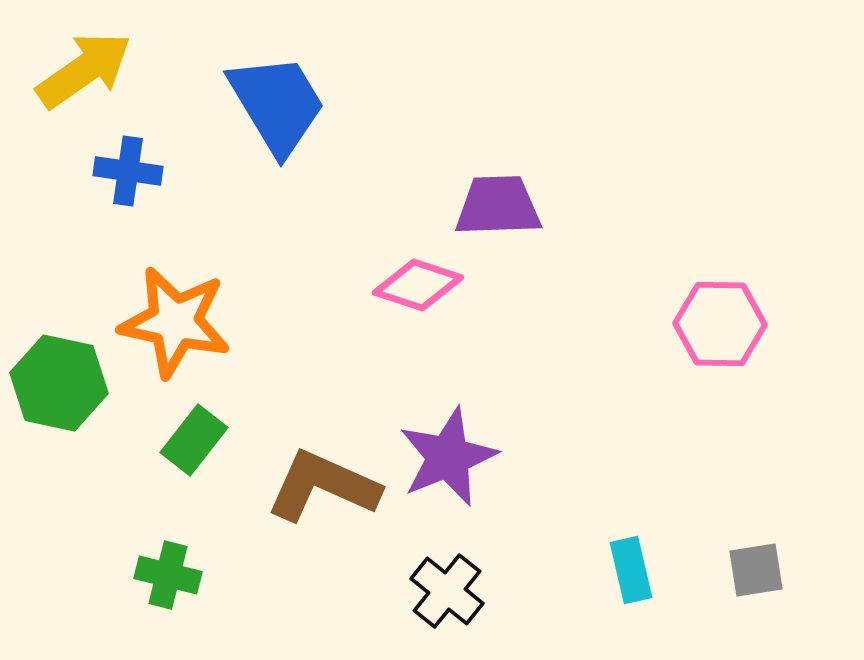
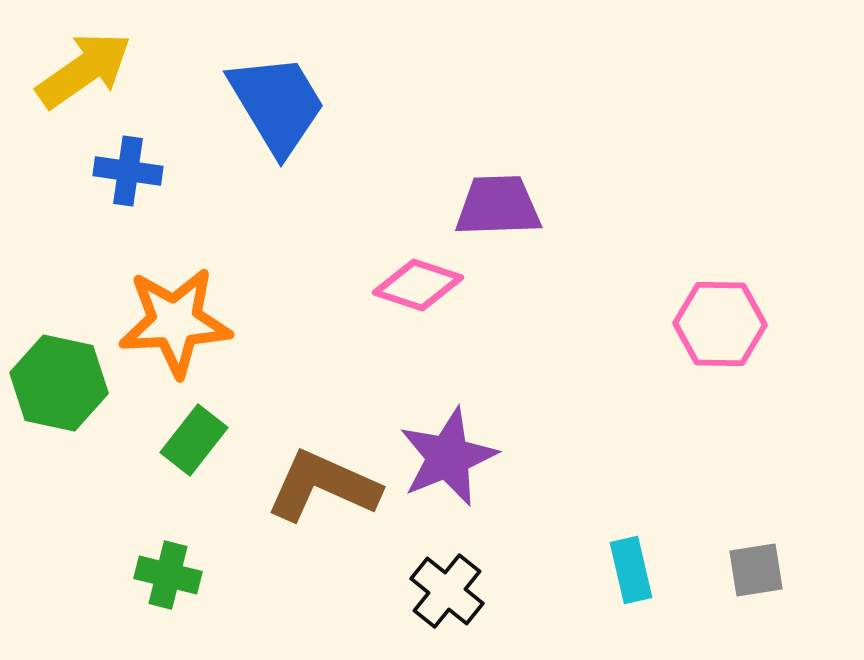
orange star: rotated 15 degrees counterclockwise
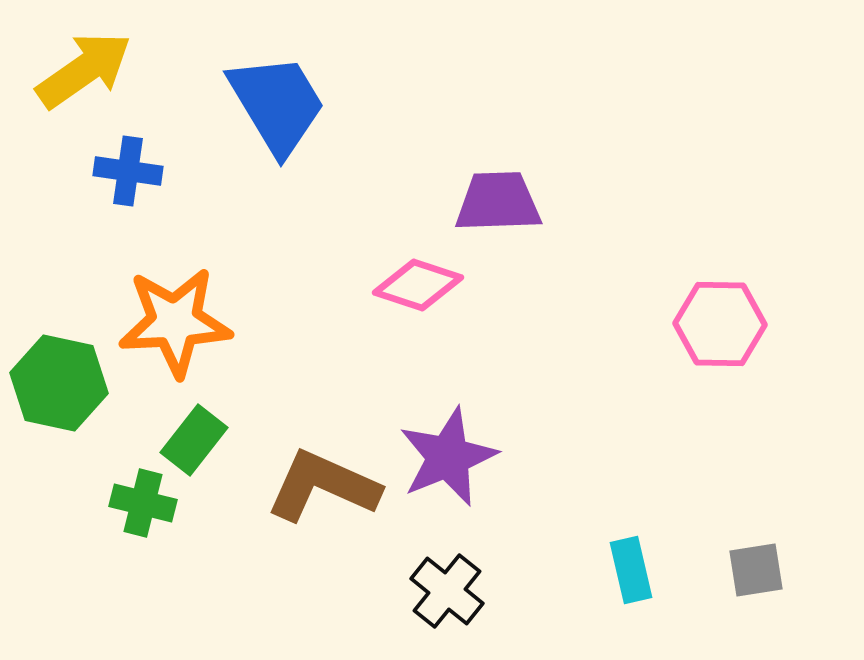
purple trapezoid: moved 4 px up
green cross: moved 25 px left, 72 px up
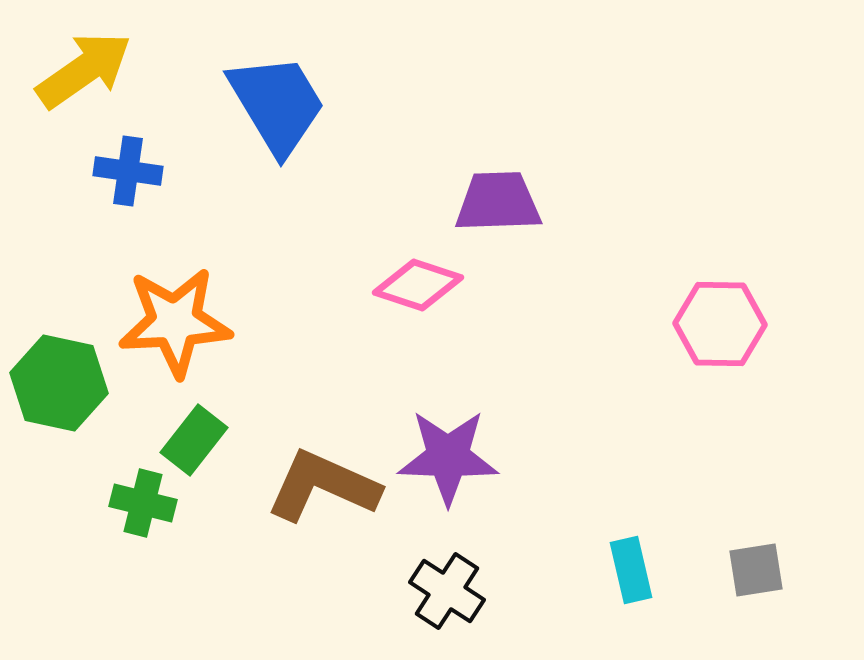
purple star: rotated 24 degrees clockwise
black cross: rotated 6 degrees counterclockwise
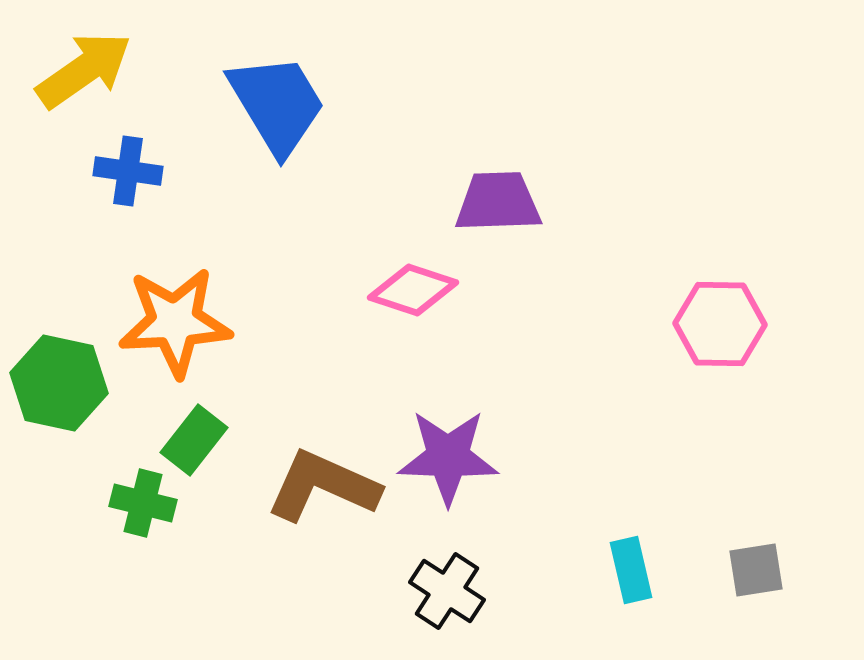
pink diamond: moved 5 px left, 5 px down
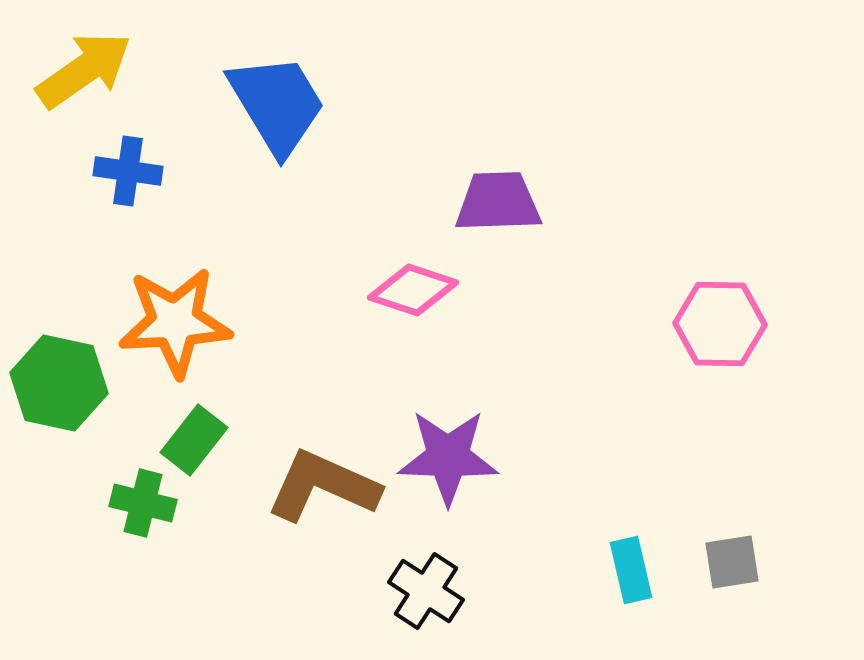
gray square: moved 24 px left, 8 px up
black cross: moved 21 px left
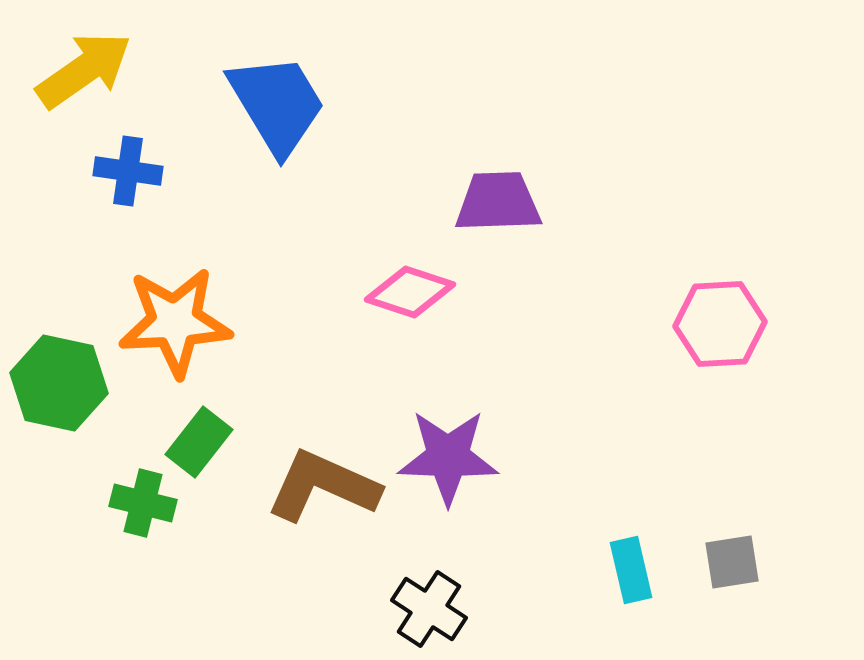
pink diamond: moved 3 px left, 2 px down
pink hexagon: rotated 4 degrees counterclockwise
green rectangle: moved 5 px right, 2 px down
black cross: moved 3 px right, 18 px down
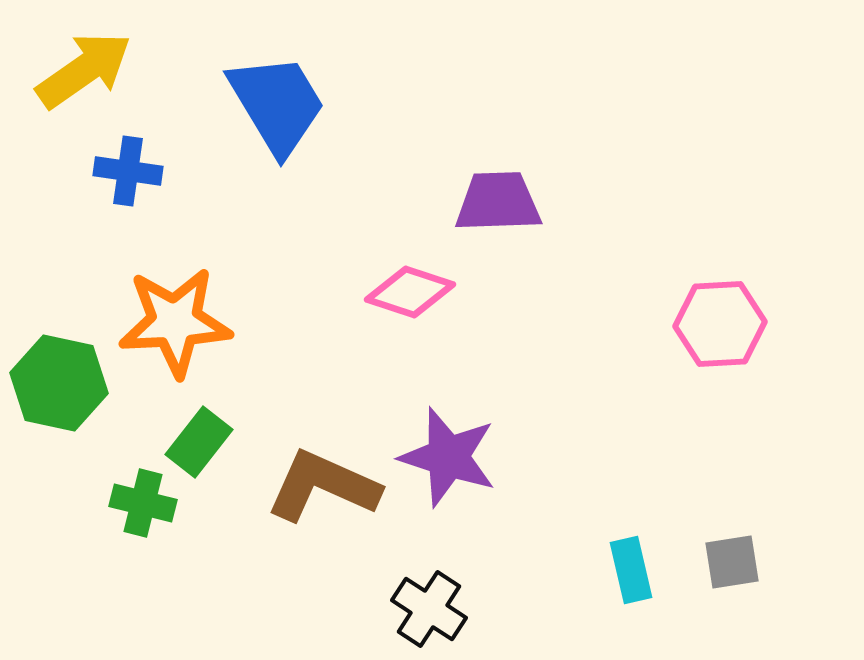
purple star: rotated 16 degrees clockwise
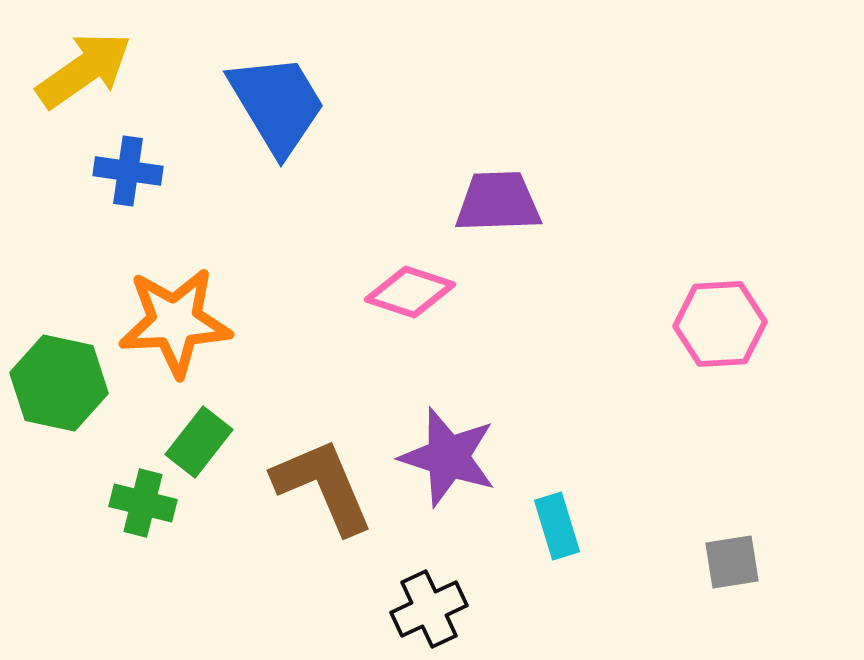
brown L-shape: rotated 43 degrees clockwise
cyan rectangle: moved 74 px left, 44 px up; rotated 4 degrees counterclockwise
black cross: rotated 32 degrees clockwise
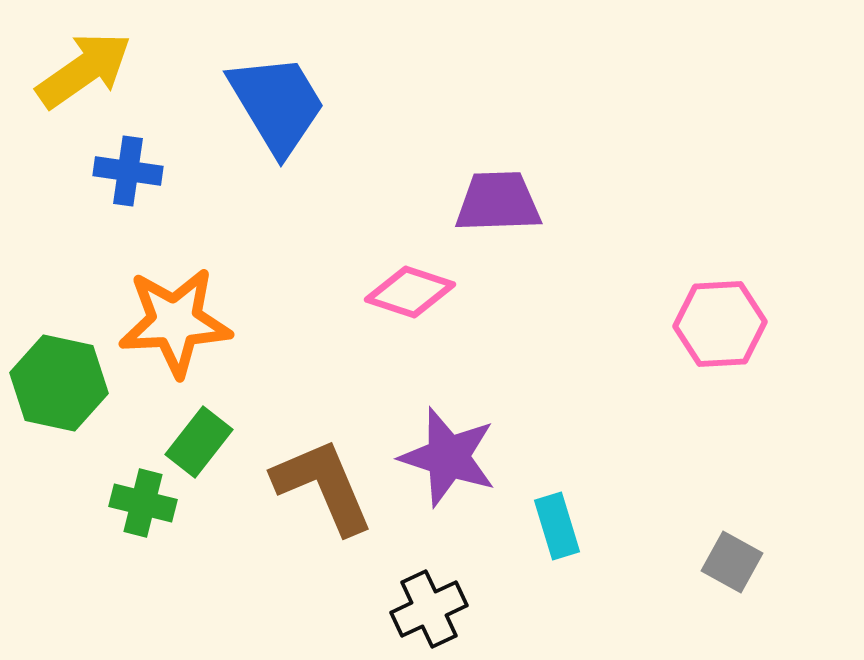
gray square: rotated 38 degrees clockwise
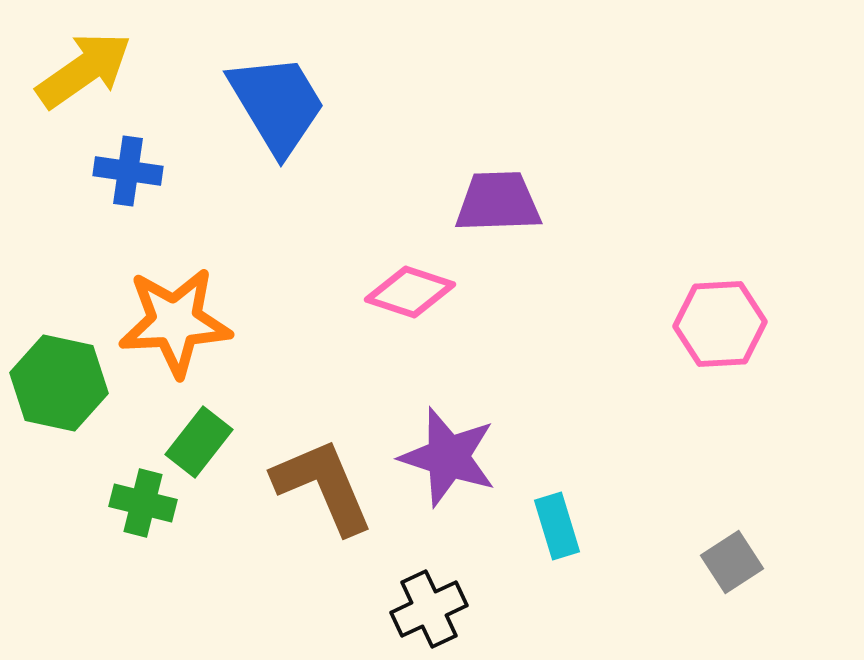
gray square: rotated 28 degrees clockwise
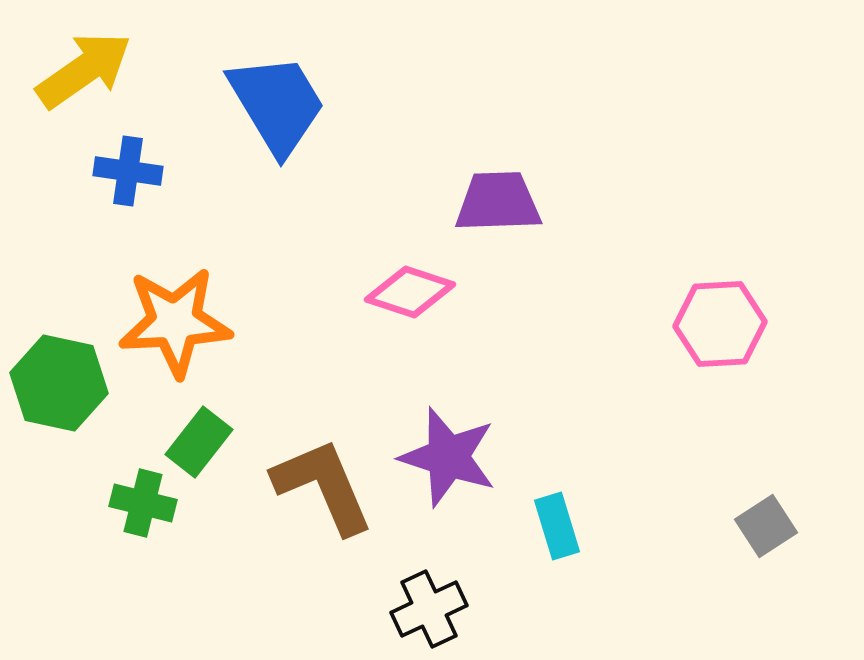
gray square: moved 34 px right, 36 px up
